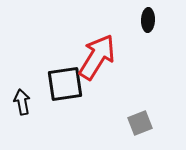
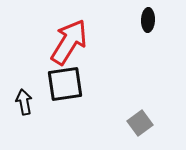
red arrow: moved 28 px left, 15 px up
black arrow: moved 2 px right
gray square: rotated 15 degrees counterclockwise
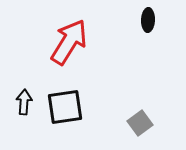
black square: moved 23 px down
black arrow: rotated 15 degrees clockwise
